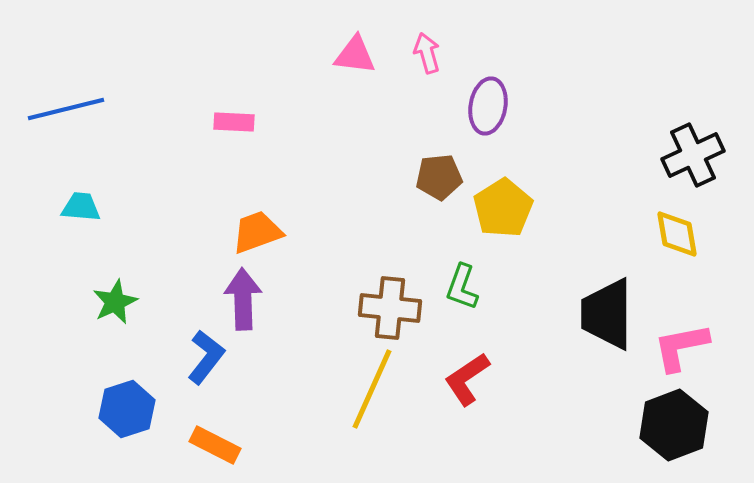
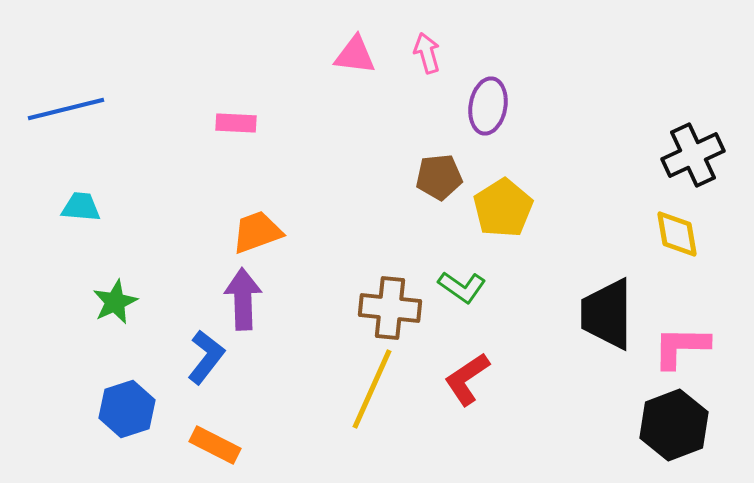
pink rectangle: moved 2 px right, 1 px down
green L-shape: rotated 75 degrees counterclockwise
pink L-shape: rotated 12 degrees clockwise
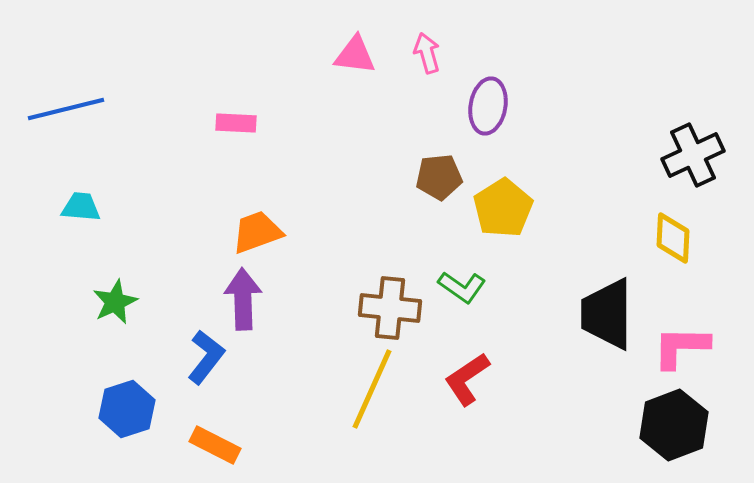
yellow diamond: moved 4 px left, 4 px down; rotated 12 degrees clockwise
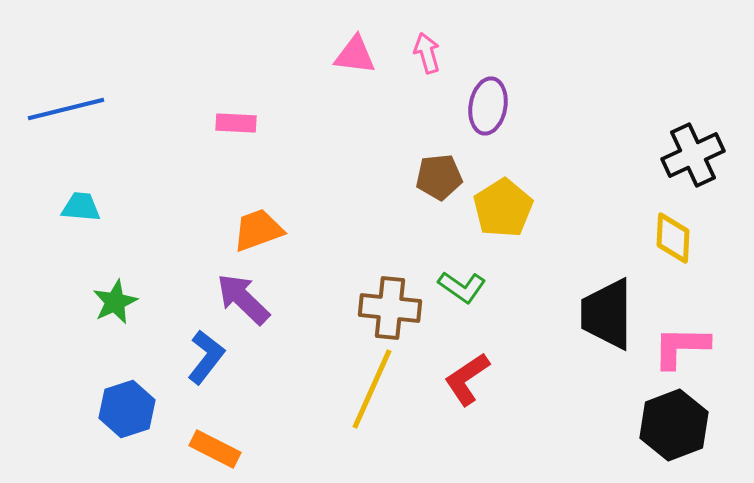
orange trapezoid: moved 1 px right, 2 px up
purple arrow: rotated 44 degrees counterclockwise
orange rectangle: moved 4 px down
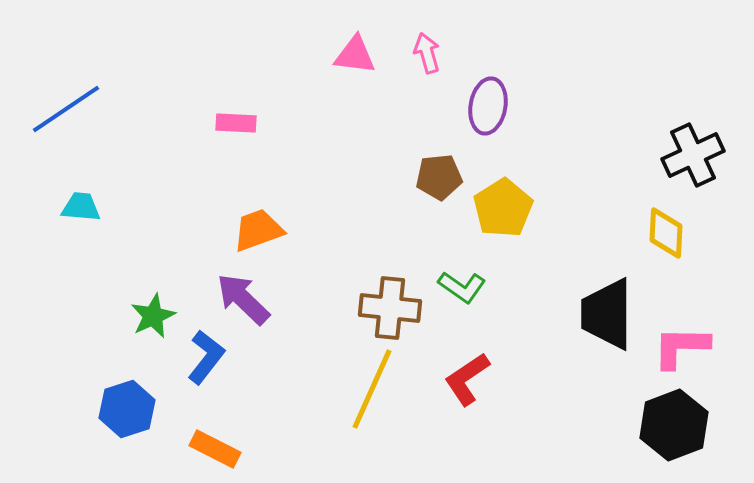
blue line: rotated 20 degrees counterclockwise
yellow diamond: moved 7 px left, 5 px up
green star: moved 38 px right, 14 px down
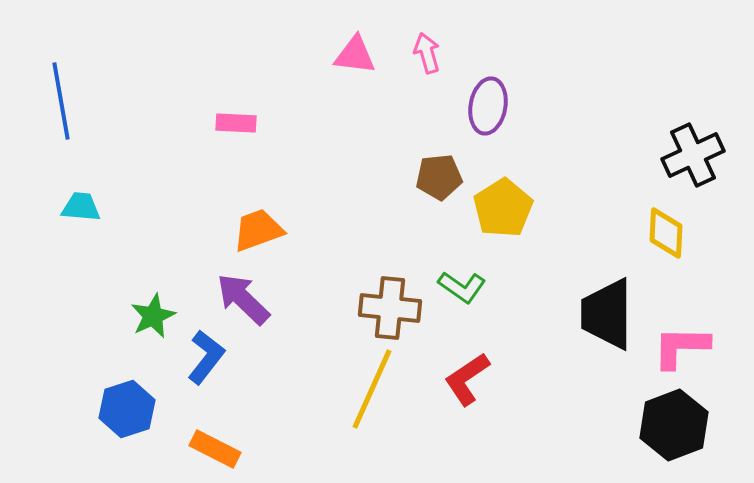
blue line: moved 5 px left, 8 px up; rotated 66 degrees counterclockwise
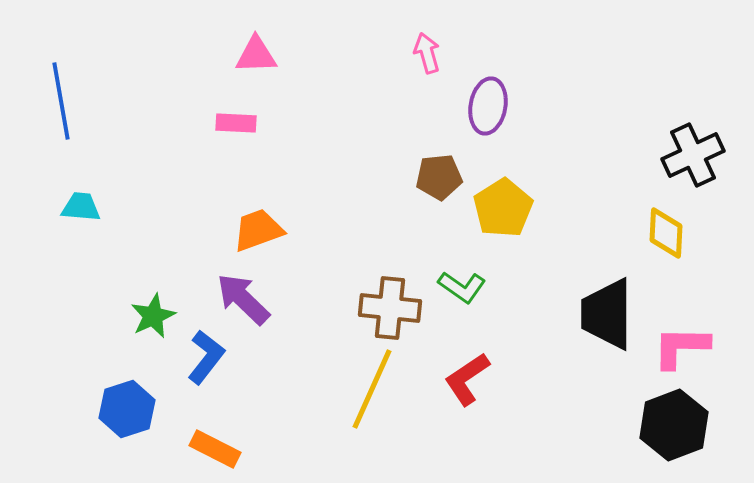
pink triangle: moved 99 px left; rotated 9 degrees counterclockwise
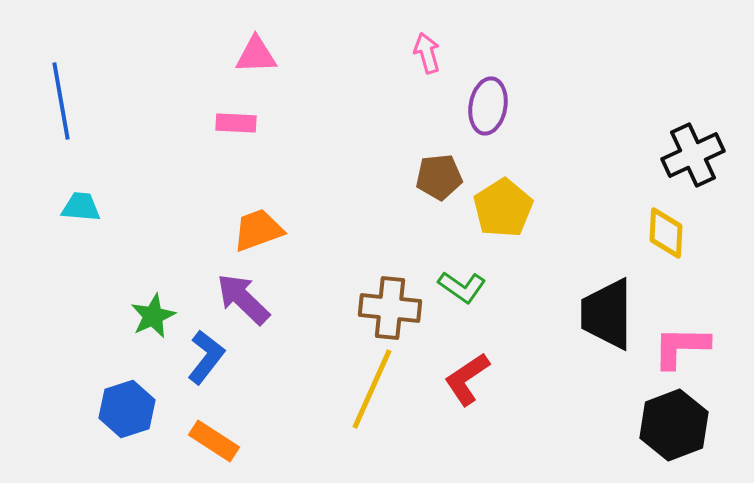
orange rectangle: moved 1 px left, 8 px up; rotated 6 degrees clockwise
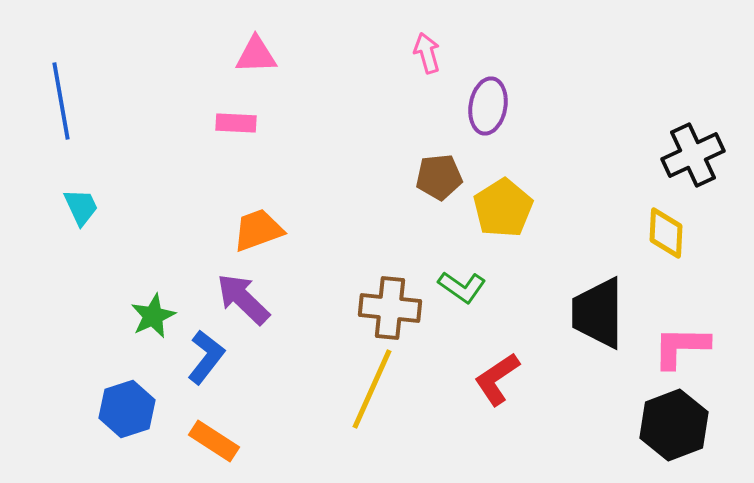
cyan trapezoid: rotated 60 degrees clockwise
black trapezoid: moved 9 px left, 1 px up
red L-shape: moved 30 px right
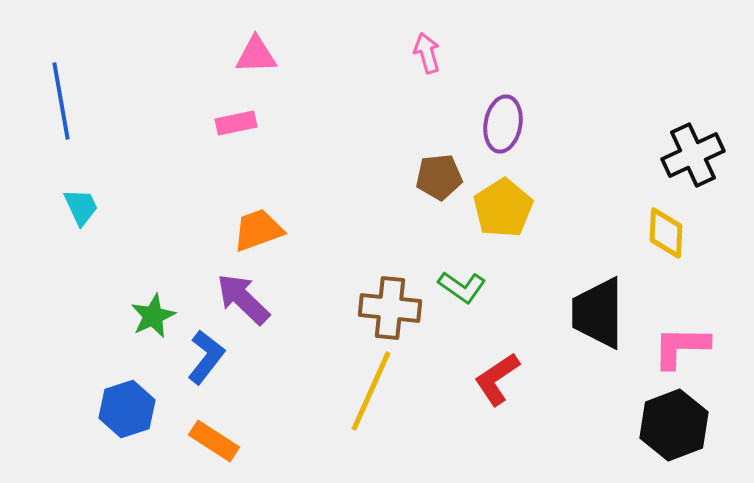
purple ellipse: moved 15 px right, 18 px down
pink rectangle: rotated 15 degrees counterclockwise
yellow line: moved 1 px left, 2 px down
